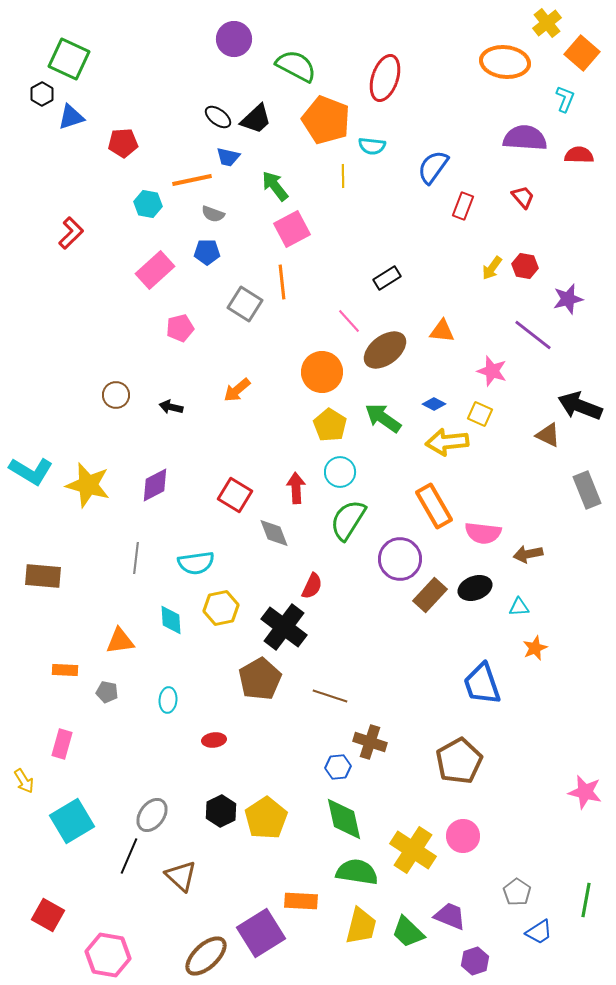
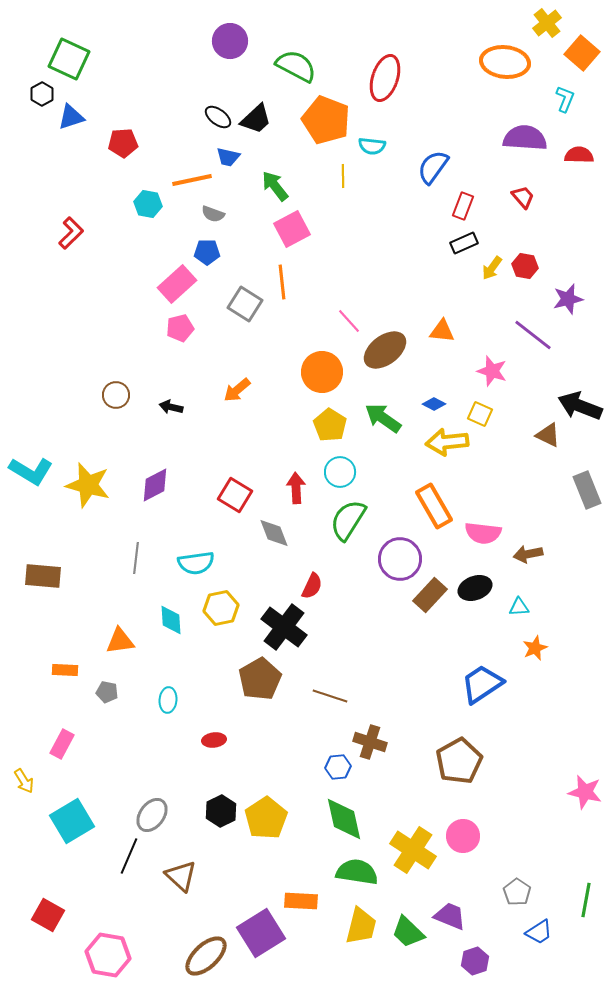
purple circle at (234, 39): moved 4 px left, 2 px down
pink rectangle at (155, 270): moved 22 px right, 14 px down
black rectangle at (387, 278): moved 77 px right, 35 px up; rotated 8 degrees clockwise
blue trapezoid at (482, 684): rotated 75 degrees clockwise
pink rectangle at (62, 744): rotated 12 degrees clockwise
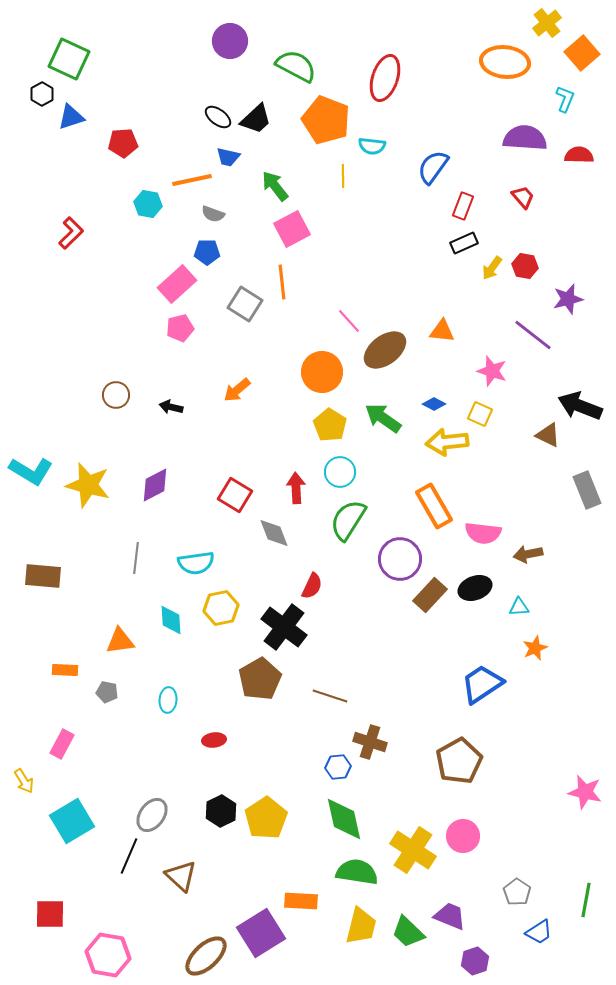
orange square at (582, 53): rotated 8 degrees clockwise
red square at (48, 915): moved 2 px right, 1 px up; rotated 28 degrees counterclockwise
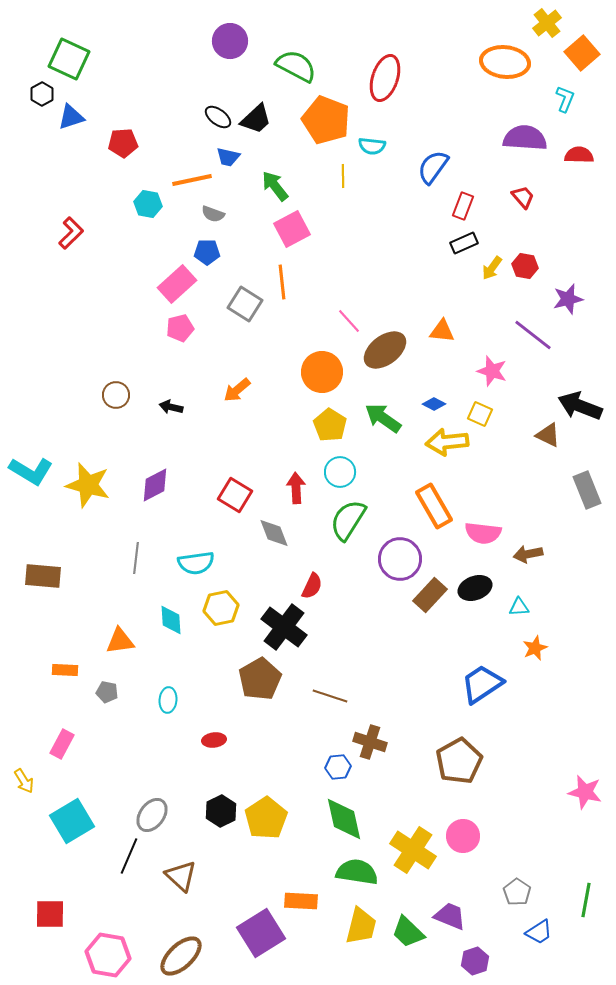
brown ellipse at (206, 956): moved 25 px left
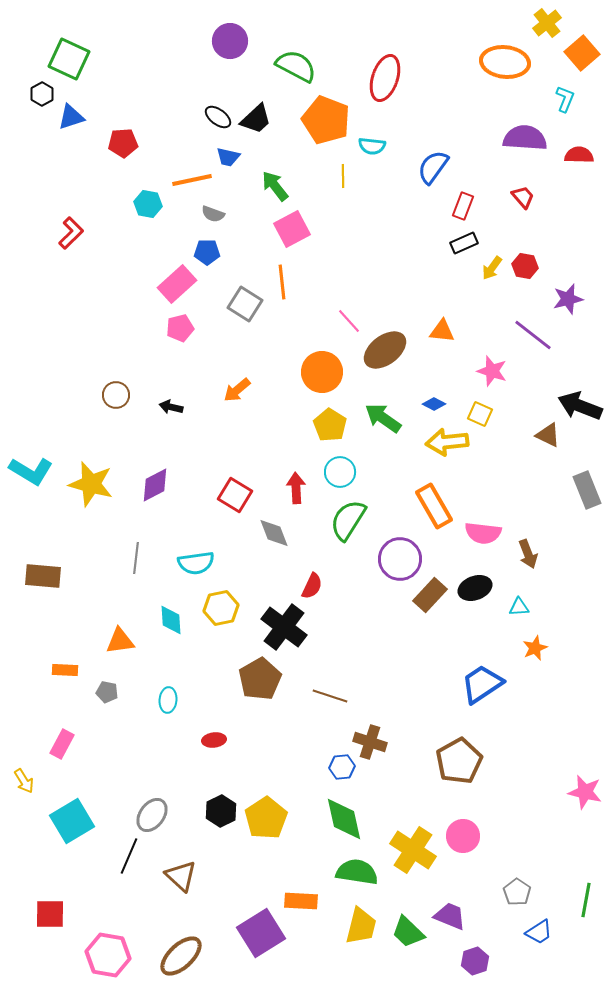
yellow star at (88, 485): moved 3 px right, 1 px up
brown arrow at (528, 554): rotated 100 degrees counterclockwise
blue hexagon at (338, 767): moved 4 px right
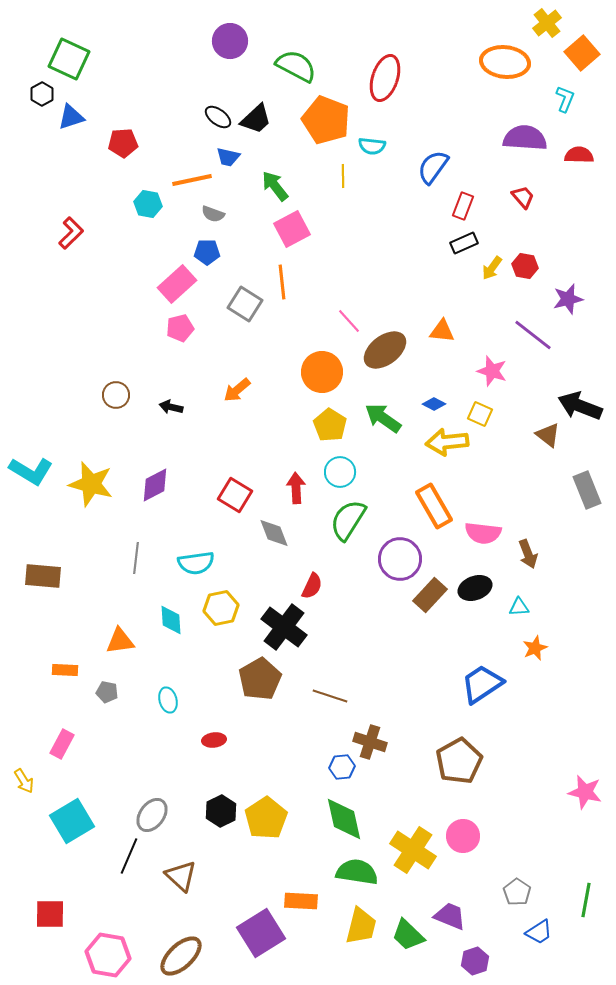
brown triangle at (548, 435): rotated 12 degrees clockwise
cyan ellipse at (168, 700): rotated 20 degrees counterclockwise
green trapezoid at (408, 932): moved 3 px down
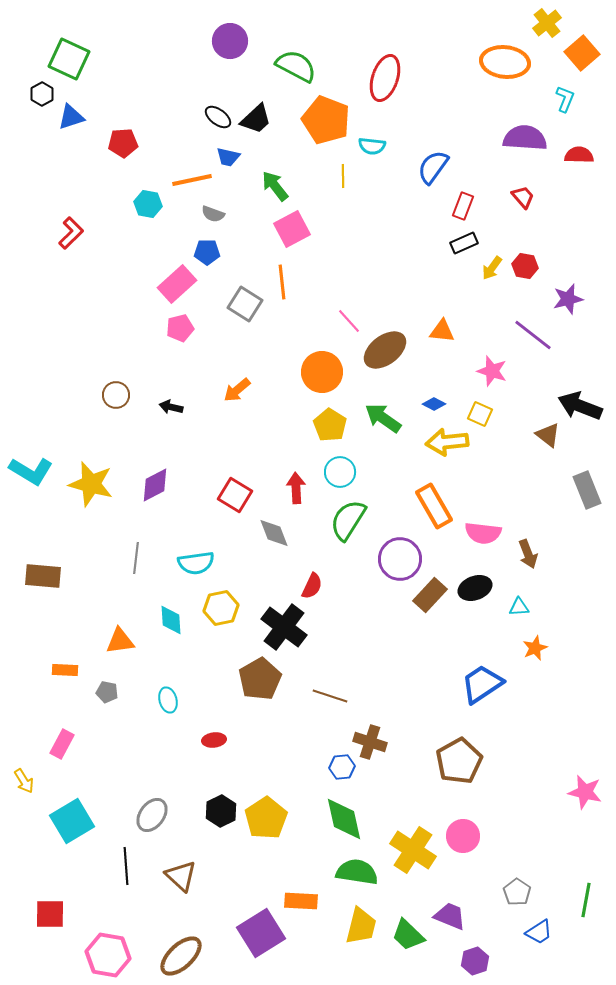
black line at (129, 856): moved 3 px left, 10 px down; rotated 27 degrees counterclockwise
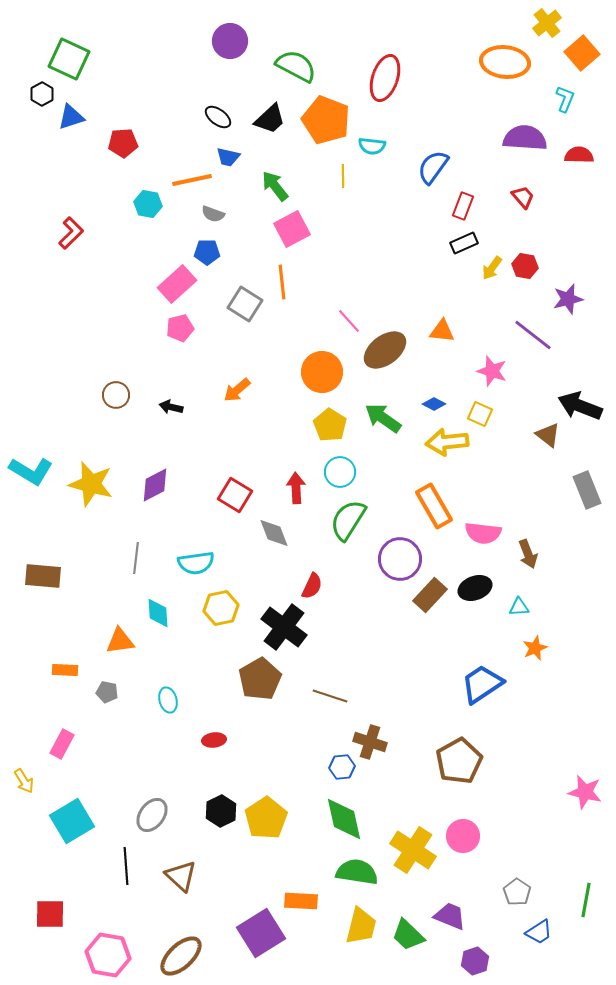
black trapezoid at (256, 119): moved 14 px right
cyan diamond at (171, 620): moved 13 px left, 7 px up
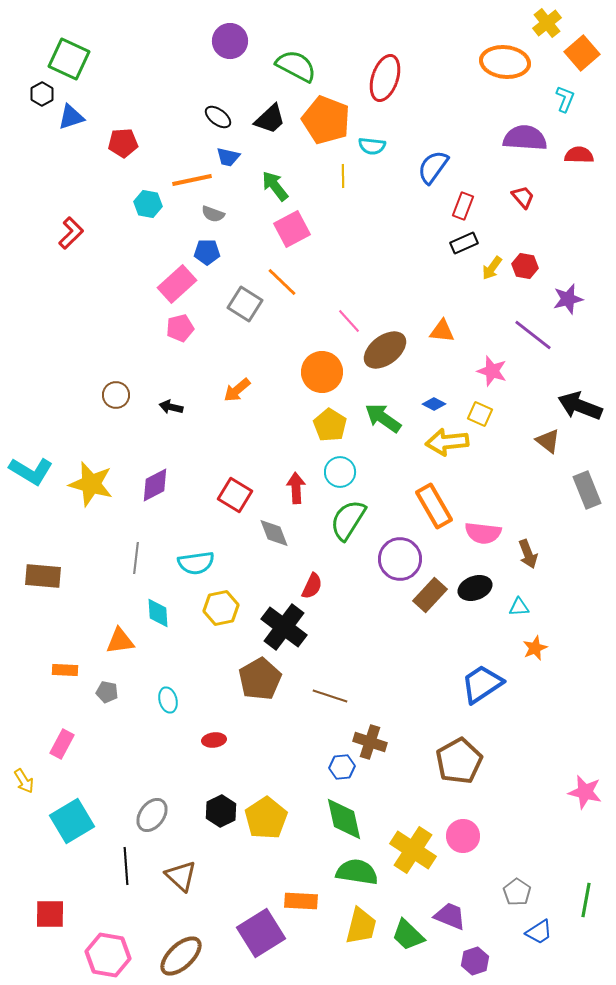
orange line at (282, 282): rotated 40 degrees counterclockwise
brown triangle at (548, 435): moved 6 px down
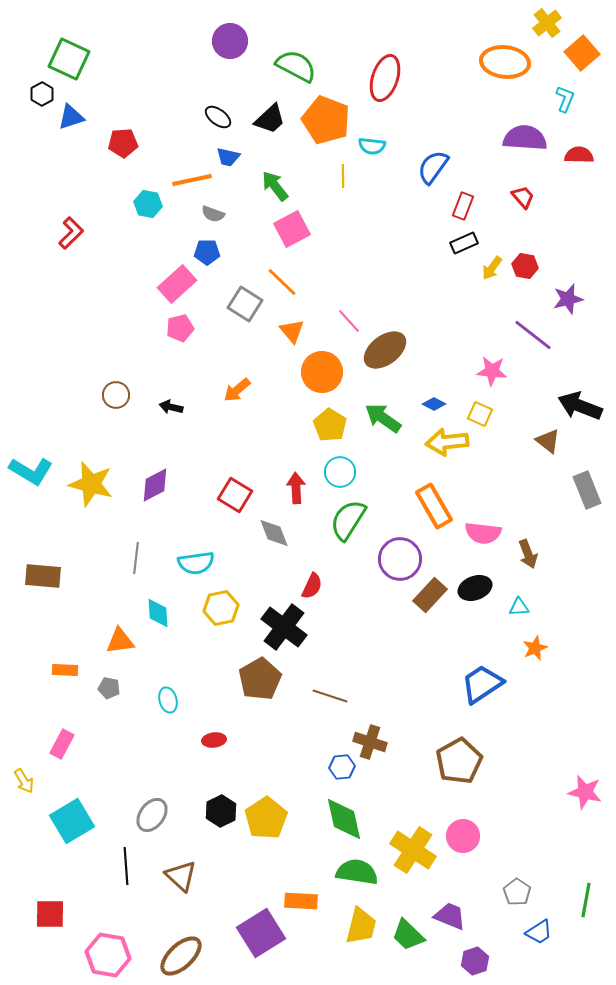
orange triangle at (442, 331): moved 150 px left; rotated 44 degrees clockwise
pink star at (492, 371): rotated 12 degrees counterclockwise
gray pentagon at (107, 692): moved 2 px right, 4 px up
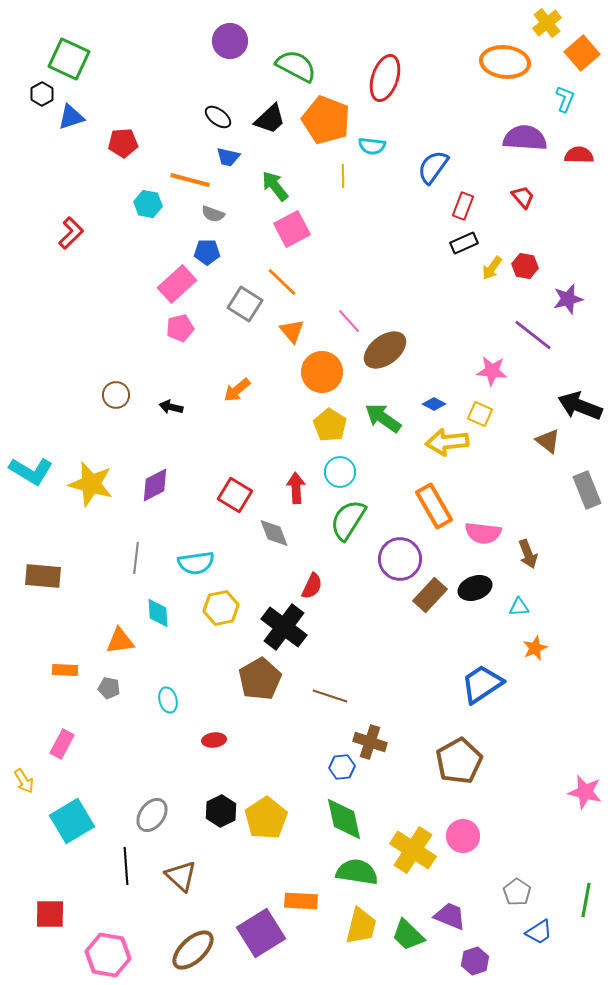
orange line at (192, 180): moved 2 px left; rotated 27 degrees clockwise
brown ellipse at (181, 956): moved 12 px right, 6 px up
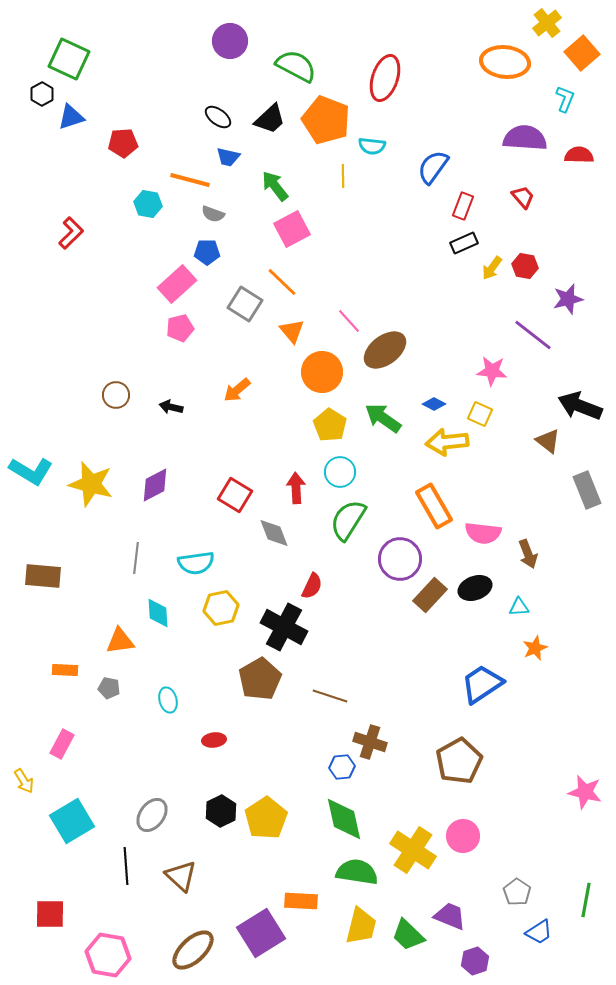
black cross at (284, 627): rotated 9 degrees counterclockwise
